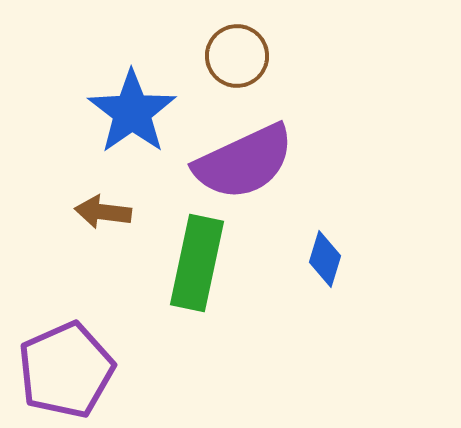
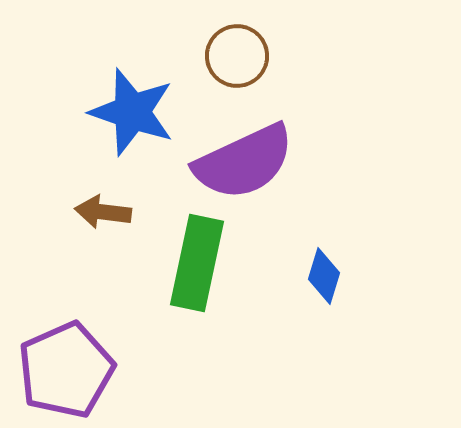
blue star: rotated 18 degrees counterclockwise
blue diamond: moved 1 px left, 17 px down
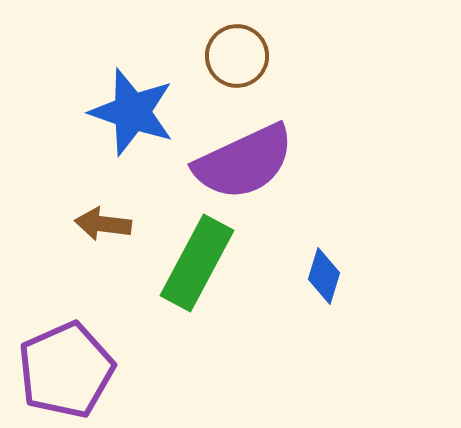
brown arrow: moved 12 px down
green rectangle: rotated 16 degrees clockwise
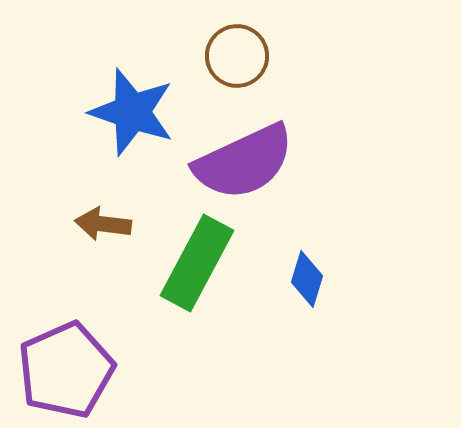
blue diamond: moved 17 px left, 3 px down
